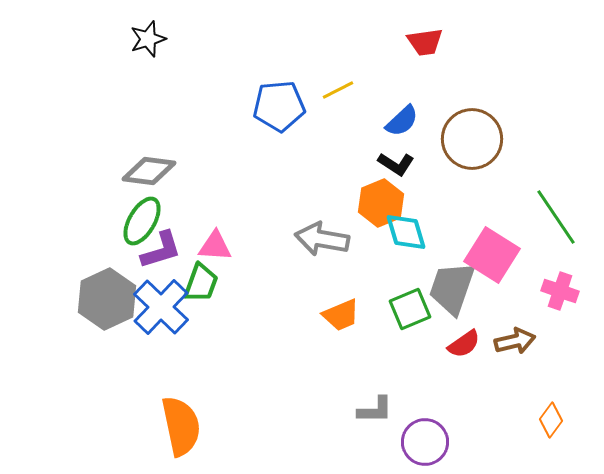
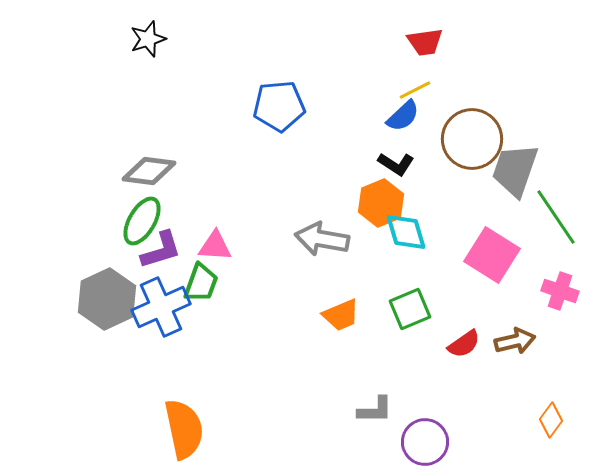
yellow line: moved 77 px right
blue semicircle: moved 1 px right, 5 px up
gray trapezoid: moved 63 px right, 118 px up
blue cross: rotated 22 degrees clockwise
orange semicircle: moved 3 px right, 3 px down
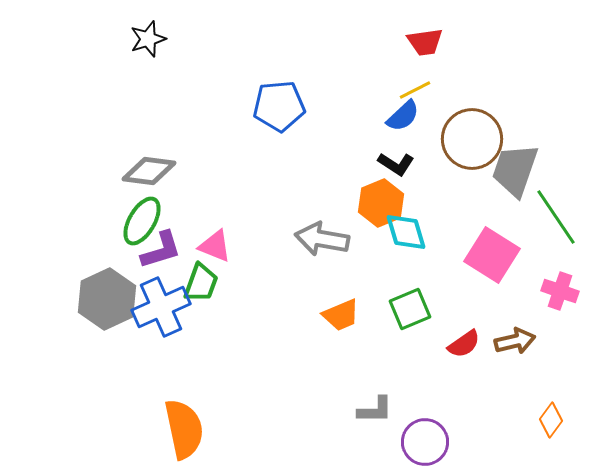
pink triangle: rotated 18 degrees clockwise
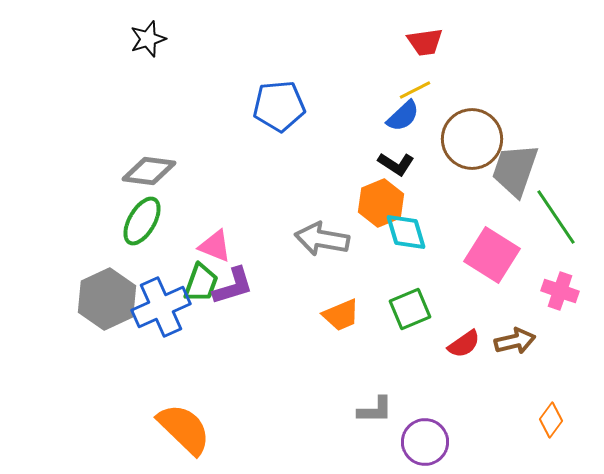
purple L-shape: moved 72 px right, 36 px down
orange semicircle: rotated 34 degrees counterclockwise
